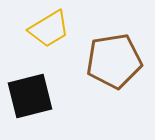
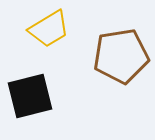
brown pentagon: moved 7 px right, 5 px up
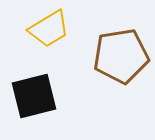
black square: moved 4 px right
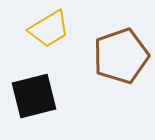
brown pentagon: rotated 10 degrees counterclockwise
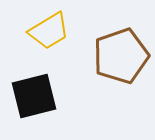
yellow trapezoid: moved 2 px down
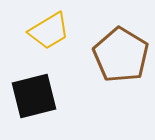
brown pentagon: moved 1 px up; rotated 22 degrees counterclockwise
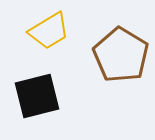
black square: moved 3 px right
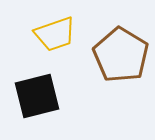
yellow trapezoid: moved 6 px right, 3 px down; rotated 12 degrees clockwise
